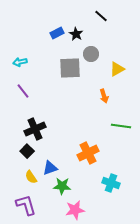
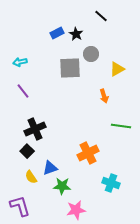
purple L-shape: moved 6 px left, 1 px down
pink star: moved 1 px right
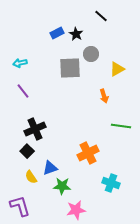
cyan arrow: moved 1 px down
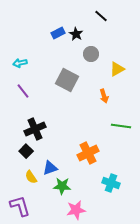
blue rectangle: moved 1 px right
gray square: moved 3 px left, 12 px down; rotated 30 degrees clockwise
black square: moved 1 px left
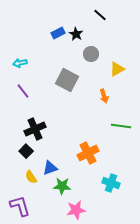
black line: moved 1 px left, 1 px up
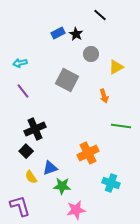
yellow triangle: moved 1 px left, 2 px up
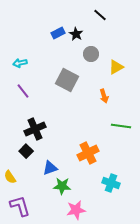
yellow semicircle: moved 21 px left
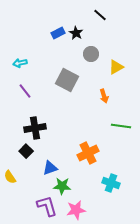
black star: moved 1 px up
purple line: moved 2 px right
black cross: moved 1 px up; rotated 15 degrees clockwise
purple L-shape: moved 27 px right
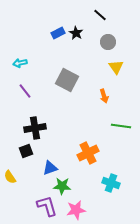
gray circle: moved 17 px right, 12 px up
yellow triangle: rotated 35 degrees counterclockwise
black square: rotated 24 degrees clockwise
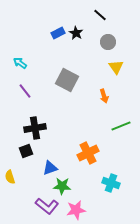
cyan arrow: rotated 48 degrees clockwise
green line: rotated 30 degrees counterclockwise
yellow semicircle: rotated 16 degrees clockwise
purple L-shape: rotated 145 degrees clockwise
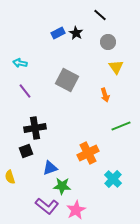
cyan arrow: rotated 24 degrees counterclockwise
orange arrow: moved 1 px right, 1 px up
cyan cross: moved 2 px right, 4 px up; rotated 24 degrees clockwise
pink star: rotated 18 degrees counterclockwise
